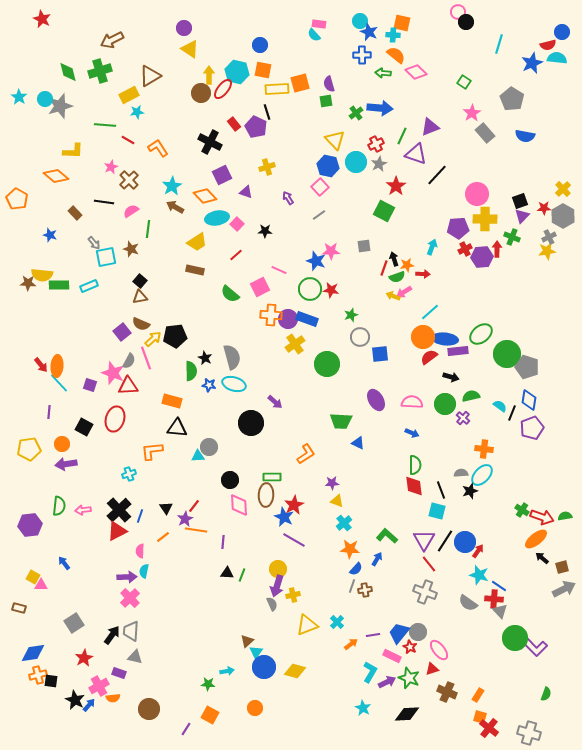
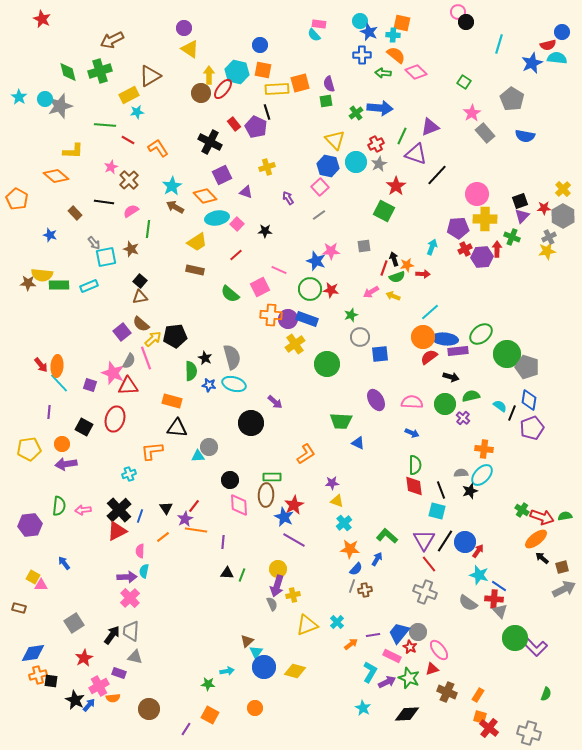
pink arrow at (404, 292): moved 33 px left
brown semicircle at (141, 324): rotated 18 degrees clockwise
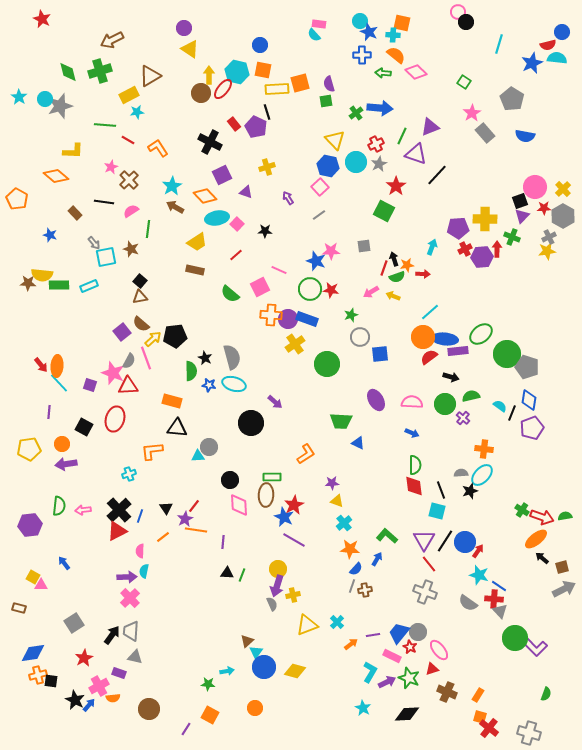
pink circle at (477, 194): moved 58 px right, 7 px up
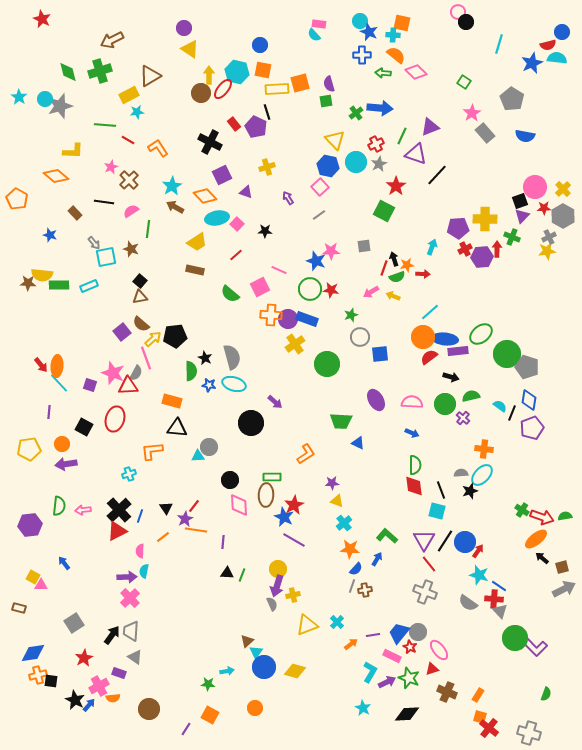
gray semicircle at (129, 361): moved 7 px right, 12 px down
gray triangle at (135, 657): rotated 21 degrees clockwise
